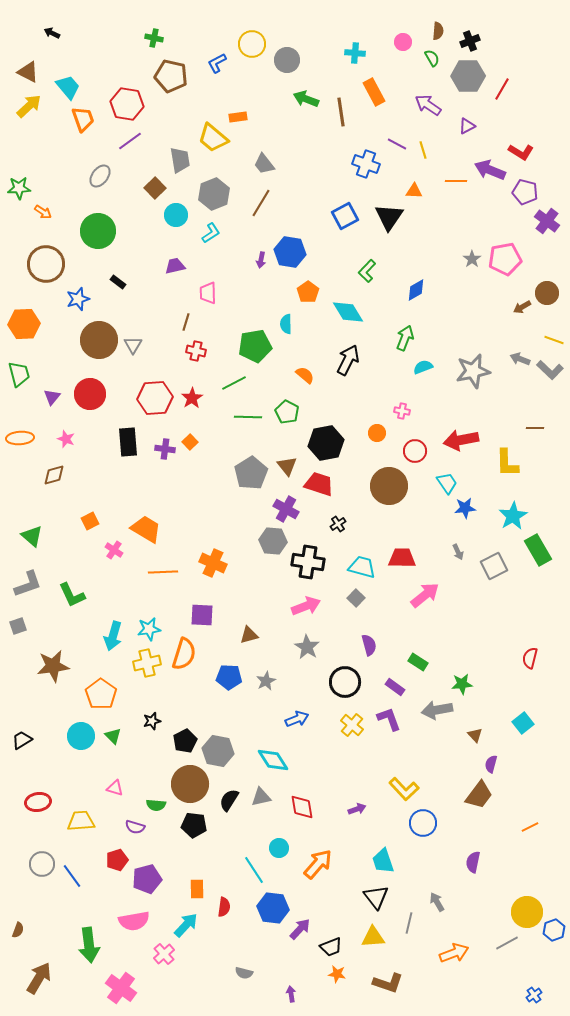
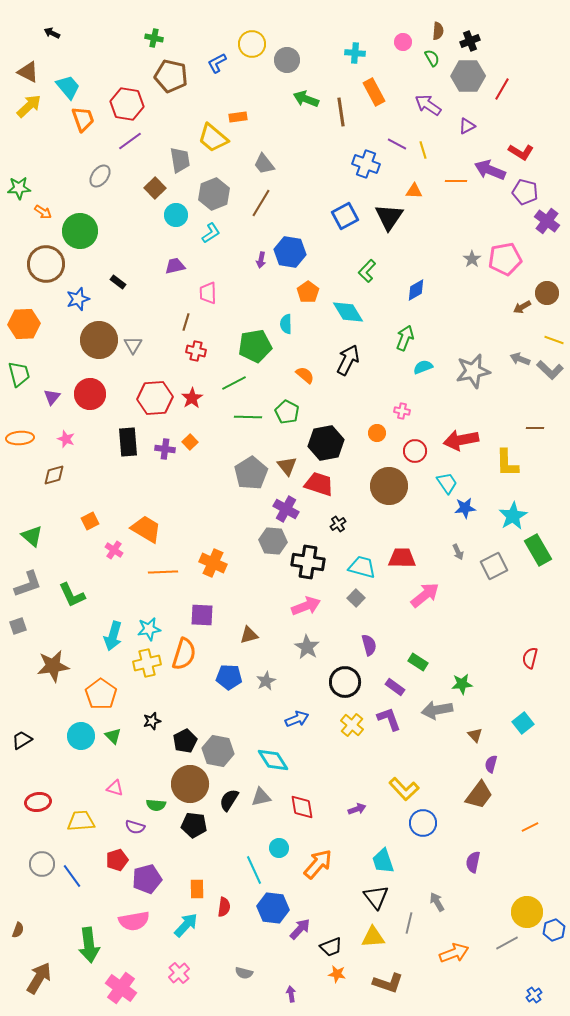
green circle at (98, 231): moved 18 px left
cyan line at (254, 870): rotated 8 degrees clockwise
pink cross at (164, 954): moved 15 px right, 19 px down
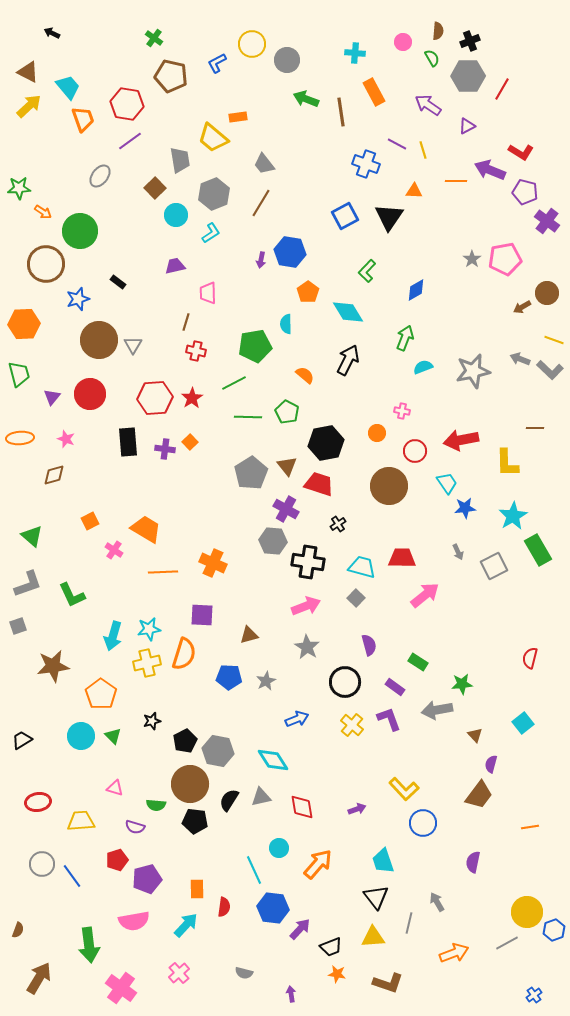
green cross at (154, 38): rotated 24 degrees clockwise
black pentagon at (194, 825): moved 1 px right, 4 px up
orange line at (530, 827): rotated 18 degrees clockwise
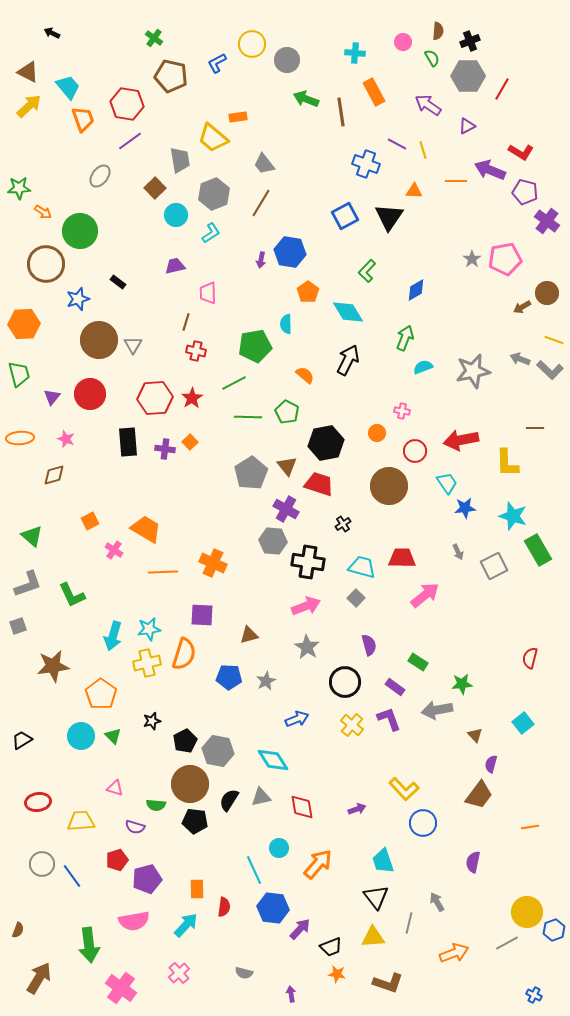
cyan star at (513, 516): rotated 24 degrees counterclockwise
black cross at (338, 524): moved 5 px right
blue cross at (534, 995): rotated 28 degrees counterclockwise
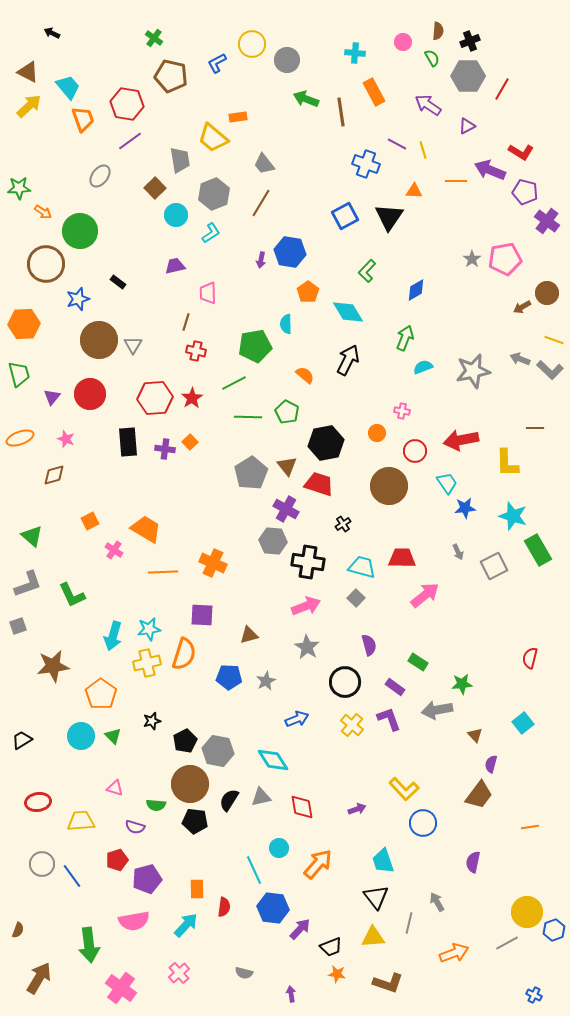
orange ellipse at (20, 438): rotated 16 degrees counterclockwise
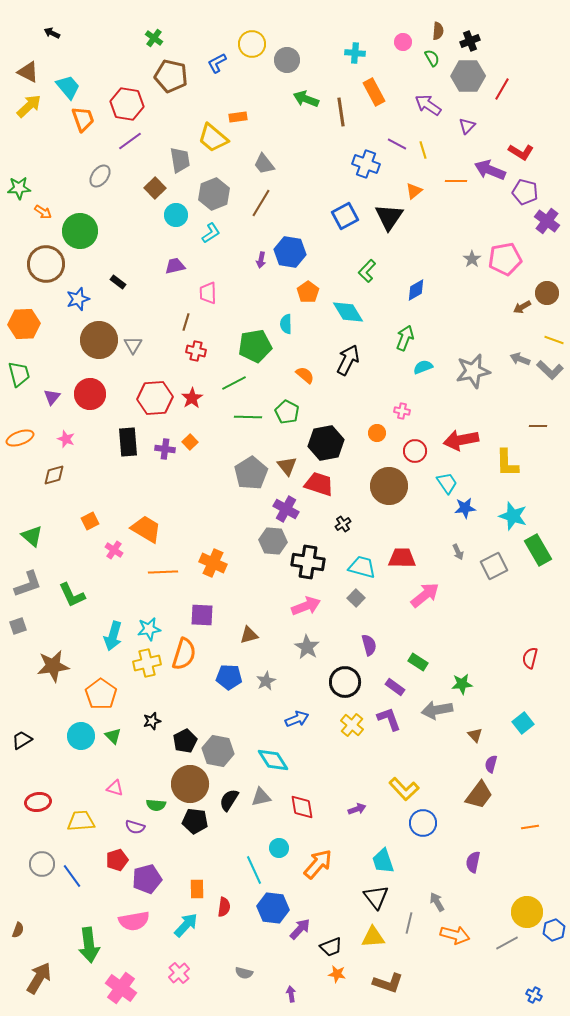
purple triangle at (467, 126): rotated 18 degrees counterclockwise
orange triangle at (414, 191): rotated 42 degrees counterclockwise
brown line at (535, 428): moved 3 px right, 2 px up
orange arrow at (454, 953): moved 1 px right, 18 px up; rotated 36 degrees clockwise
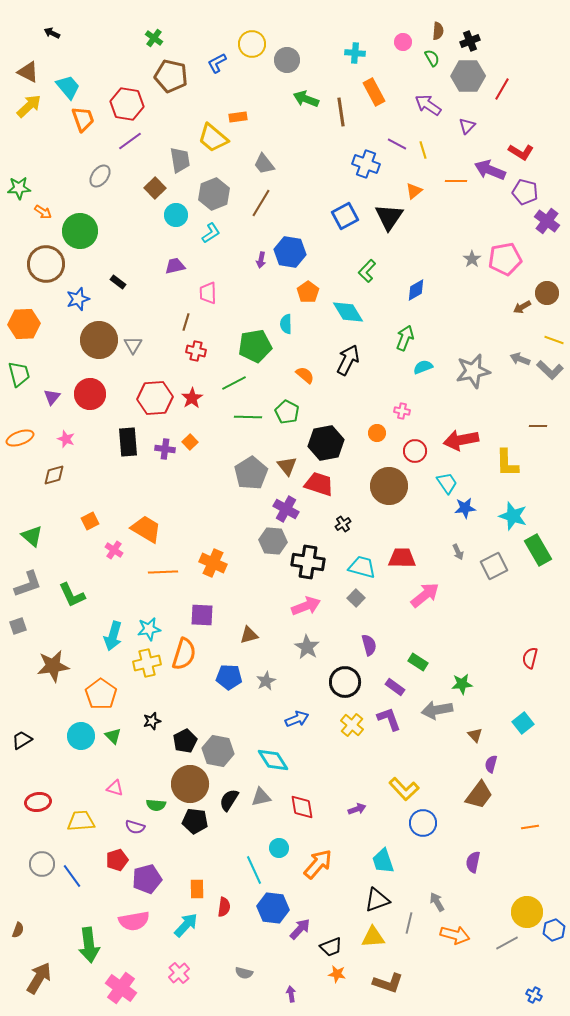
black triangle at (376, 897): moved 1 px right, 3 px down; rotated 48 degrees clockwise
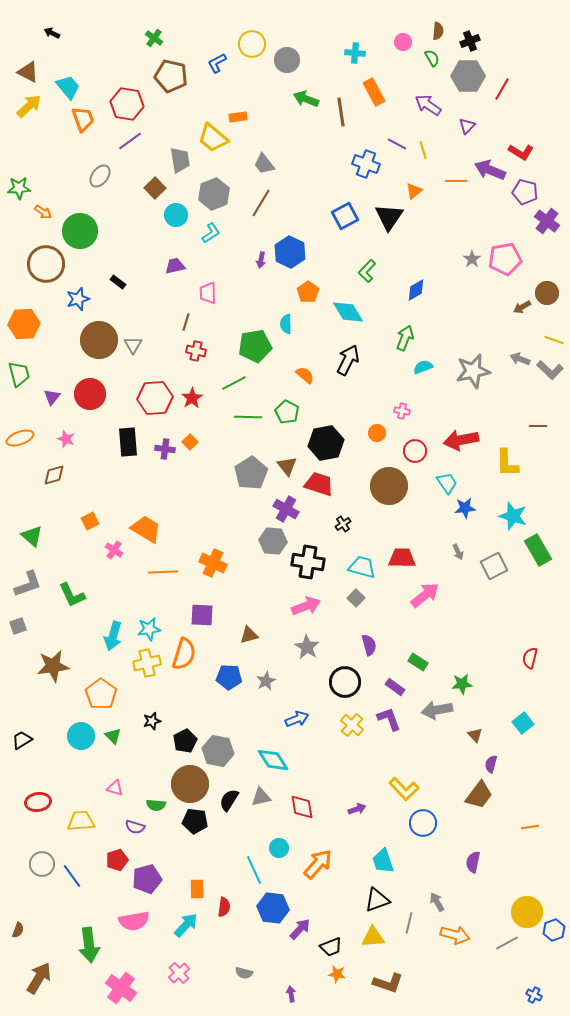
blue hexagon at (290, 252): rotated 16 degrees clockwise
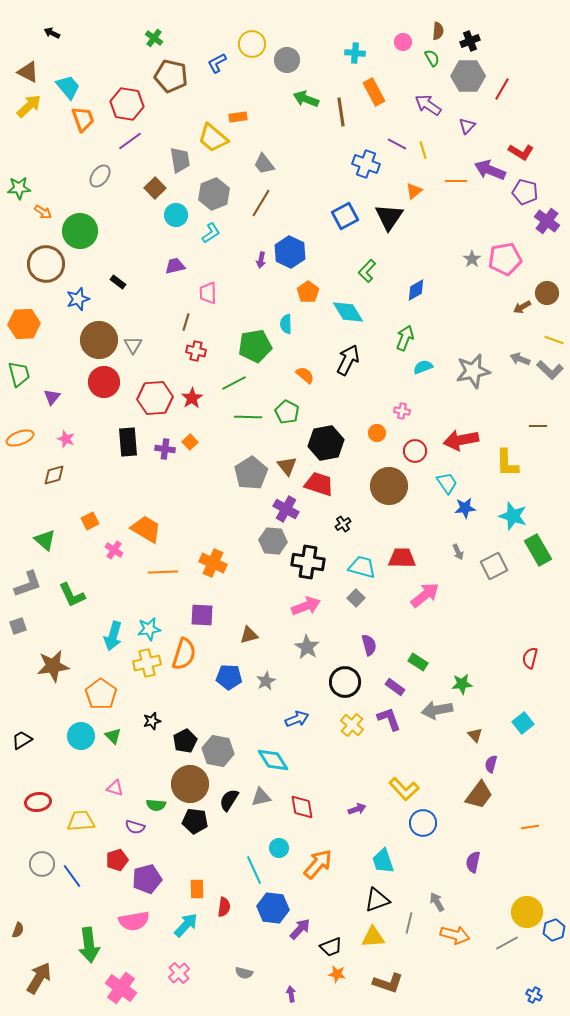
red circle at (90, 394): moved 14 px right, 12 px up
green triangle at (32, 536): moved 13 px right, 4 px down
